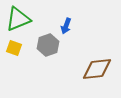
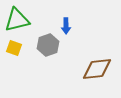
green triangle: moved 1 px left, 1 px down; rotated 8 degrees clockwise
blue arrow: rotated 21 degrees counterclockwise
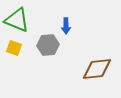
green triangle: rotated 36 degrees clockwise
gray hexagon: rotated 15 degrees clockwise
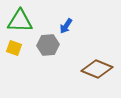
green triangle: moved 3 px right, 1 px down; rotated 20 degrees counterclockwise
blue arrow: rotated 35 degrees clockwise
brown diamond: rotated 28 degrees clockwise
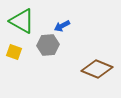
green triangle: moved 2 px right; rotated 28 degrees clockwise
blue arrow: moved 4 px left; rotated 28 degrees clockwise
yellow square: moved 4 px down
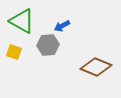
brown diamond: moved 1 px left, 2 px up
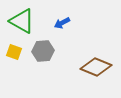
blue arrow: moved 3 px up
gray hexagon: moved 5 px left, 6 px down
